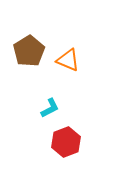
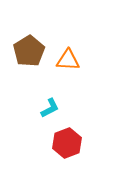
orange triangle: rotated 20 degrees counterclockwise
red hexagon: moved 1 px right, 1 px down
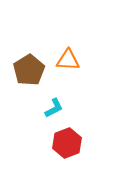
brown pentagon: moved 19 px down
cyan L-shape: moved 4 px right
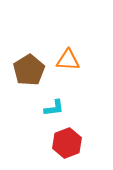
cyan L-shape: rotated 20 degrees clockwise
